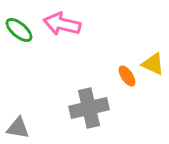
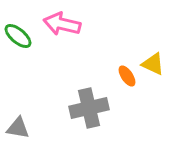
green ellipse: moved 1 px left, 6 px down
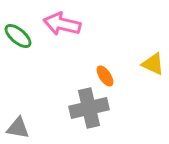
orange ellipse: moved 22 px left
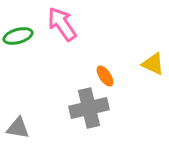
pink arrow: rotated 42 degrees clockwise
green ellipse: rotated 56 degrees counterclockwise
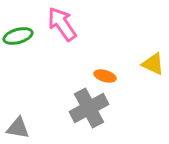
orange ellipse: rotated 40 degrees counterclockwise
gray cross: rotated 15 degrees counterclockwise
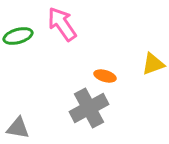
yellow triangle: rotated 45 degrees counterclockwise
